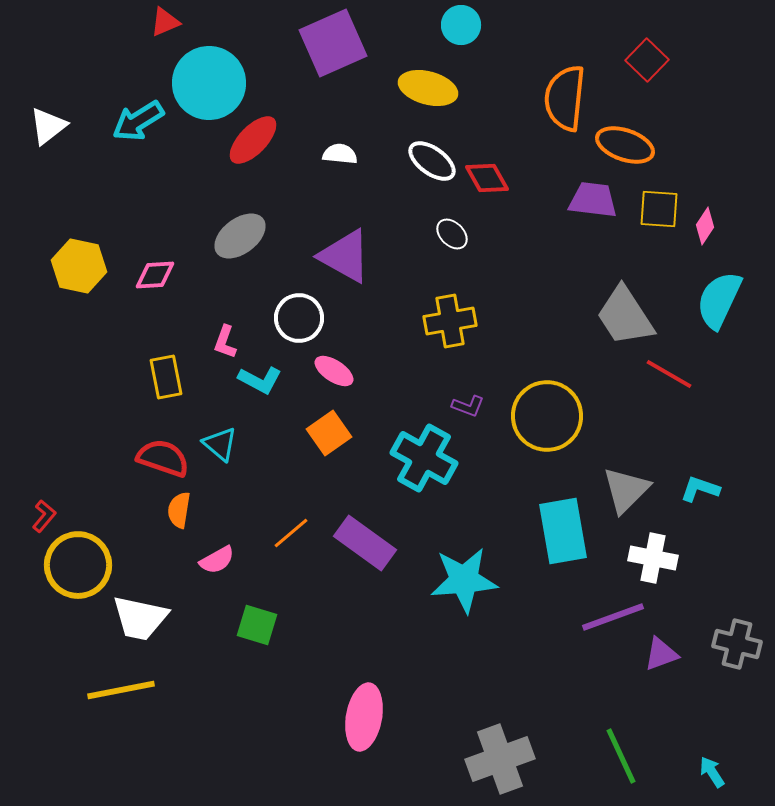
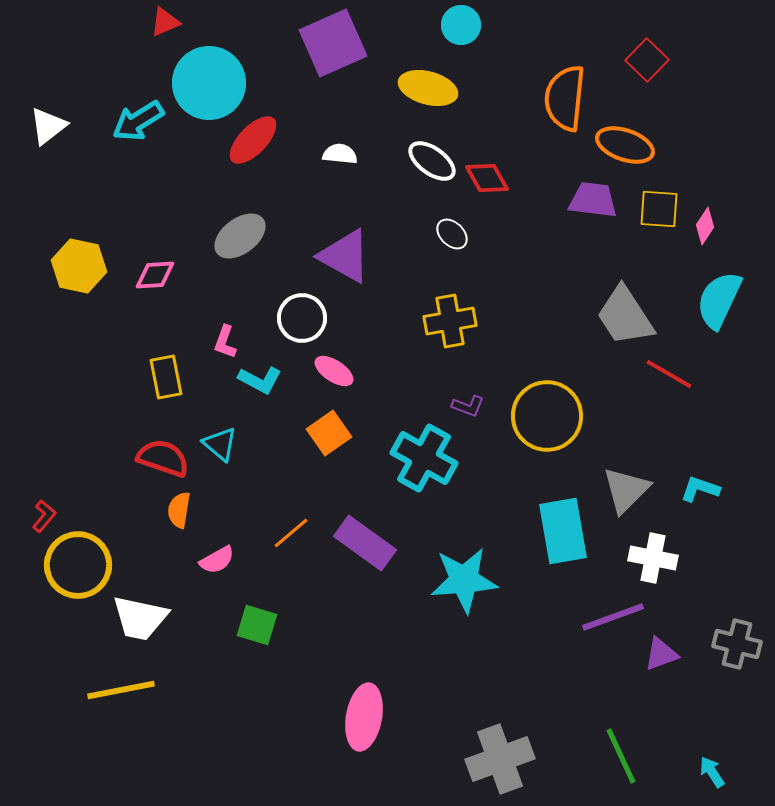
white circle at (299, 318): moved 3 px right
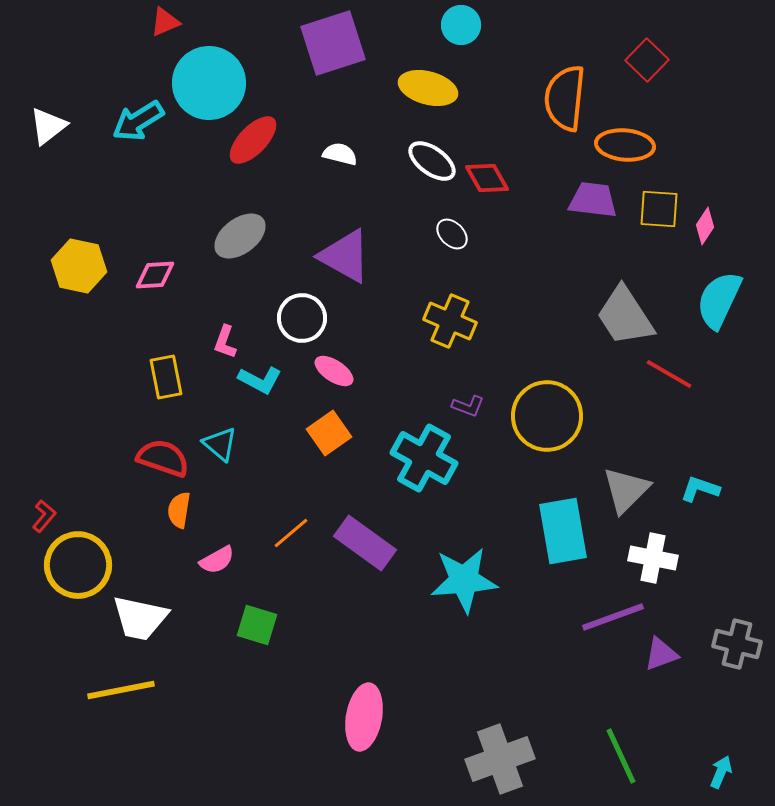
purple square at (333, 43): rotated 6 degrees clockwise
orange ellipse at (625, 145): rotated 14 degrees counterclockwise
white semicircle at (340, 154): rotated 8 degrees clockwise
yellow cross at (450, 321): rotated 33 degrees clockwise
cyan arrow at (712, 772): moved 9 px right; rotated 56 degrees clockwise
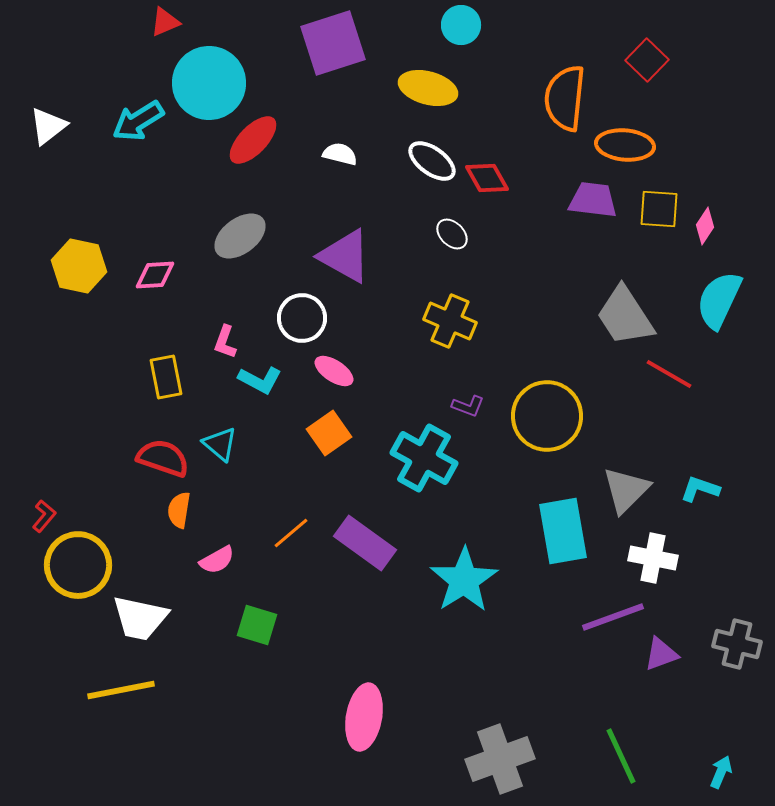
cyan star at (464, 580): rotated 28 degrees counterclockwise
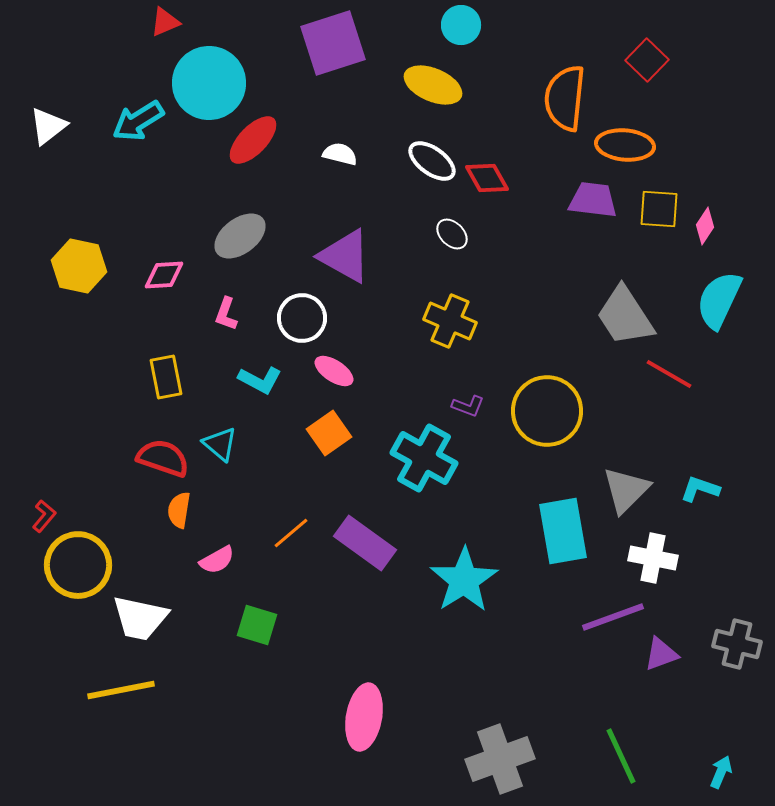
yellow ellipse at (428, 88): moved 5 px right, 3 px up; rotated 8 degrees clockwise
pink diamond at (155, 275): moved 9 px right
pink L-shape at (225, 342): moved 1 px right, 28 px up
yellow circle at (547, 416): moved 5 px up
